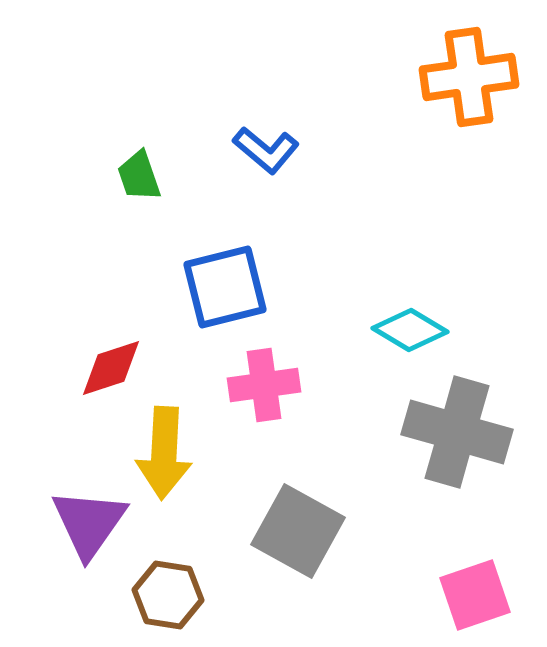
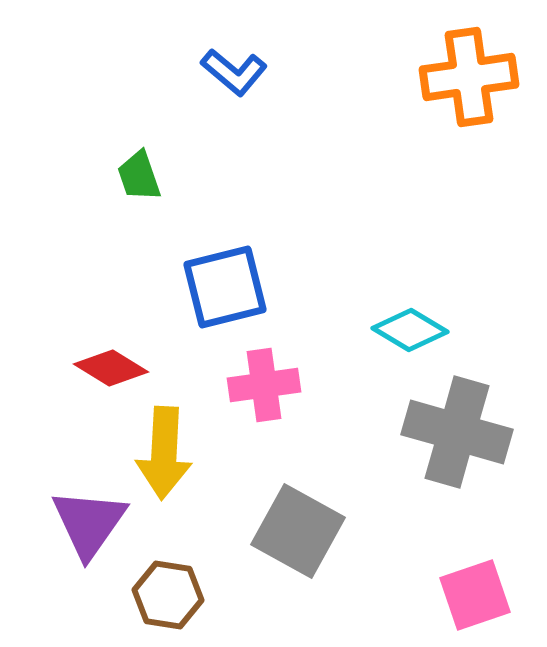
blue L-shape: moved 32 px left, 78 px up
red diamond: rotated 50 degrees clockwise
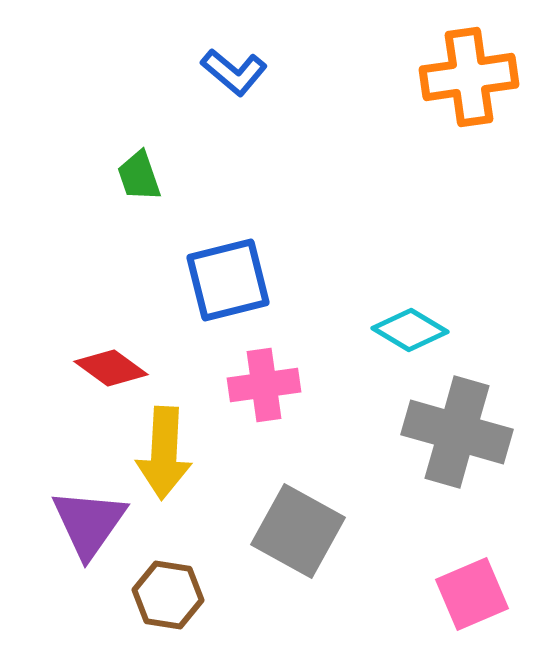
blue square: moved 3 px right, 7 px up
red diamond: rotated 4 degrees clockwise
pink square: moved 3 px left, 1 px up; rotated 4 degrees counterclockwise
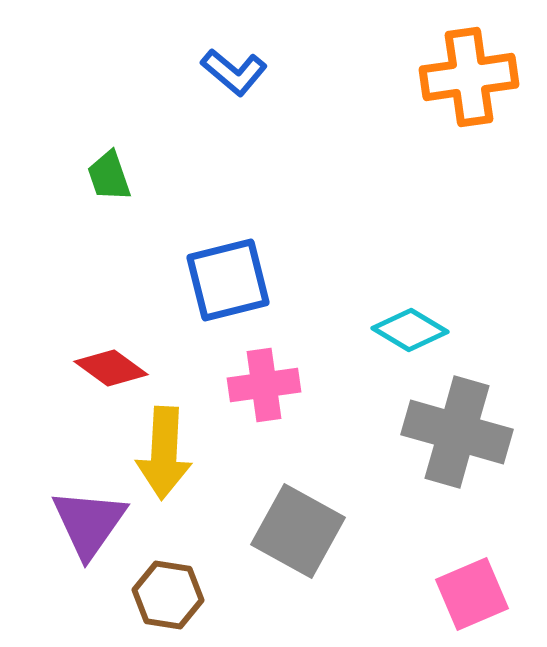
green trapezoid: moved 30 px left
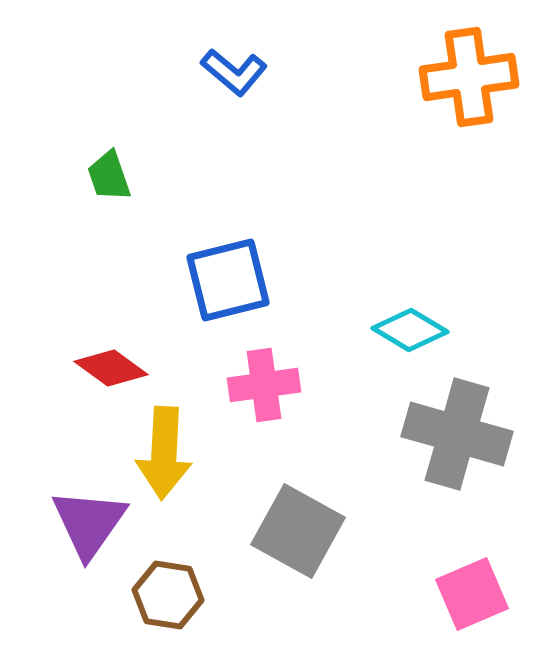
gray cross: moved 2 px down
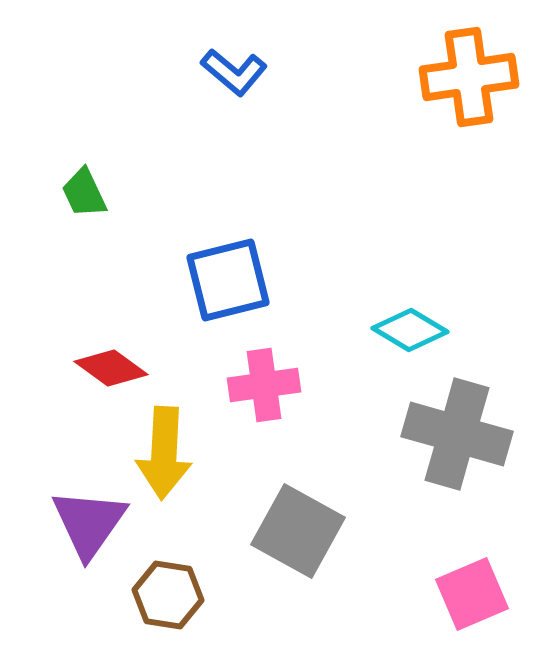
green trapezoid: moved 25 px left, 17 px down; rotated 6 degrees counterclockwise
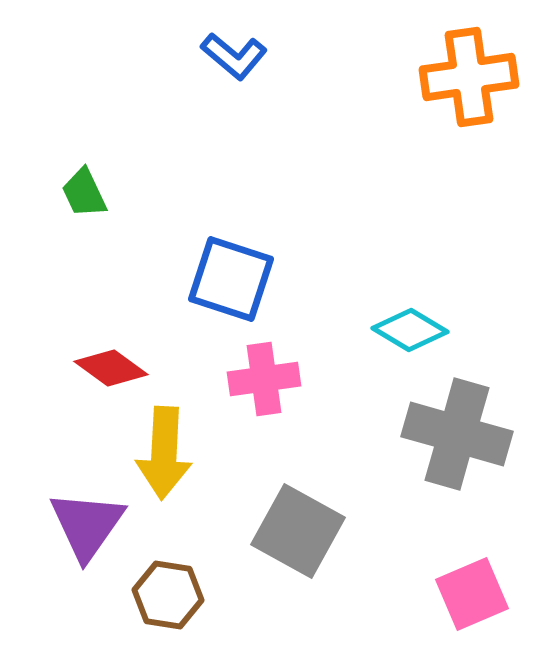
blue L-shape: moved 16 px up
blue square: moved 3 px right, 1 px up; rotated 32 degrees clockwise
pink cross: moved 6 px up
purple triangle: moved 2 px left, 2 px down
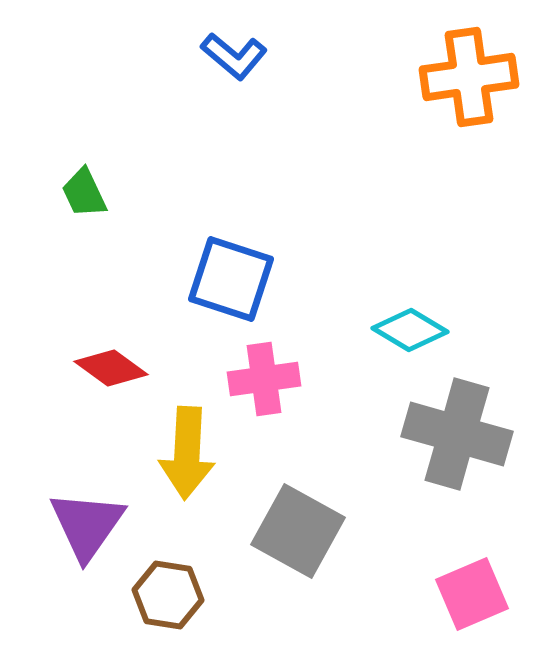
yellow arrow: moved 23 px right
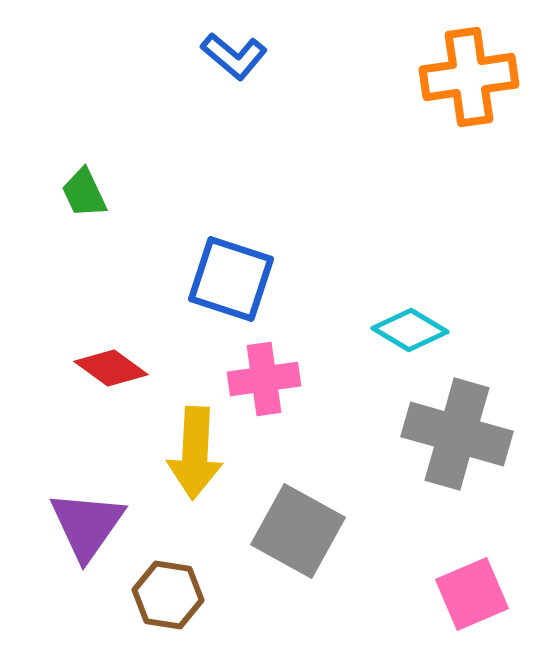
yellow arrow: moved 8 px right
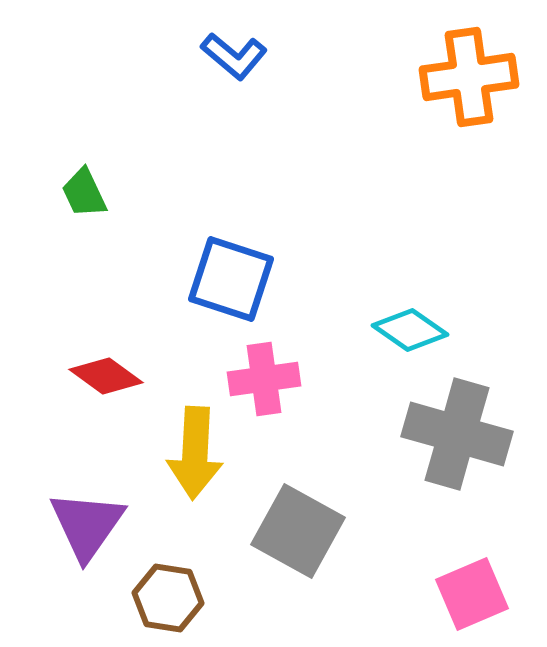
cyan diamond: rotated 4 degrees clockwise
red diamond: moved 5 px left, 8 px down
brown hexagon: moved 3 px down
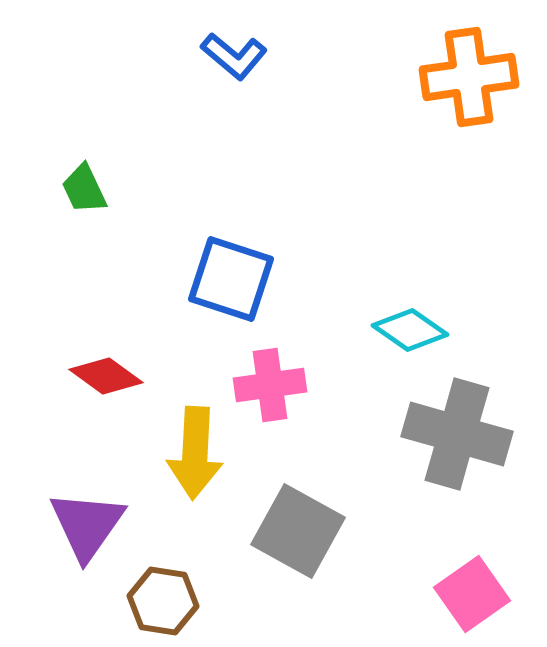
green trapezoid: moved 4 px up
pink cross: moved 6 px right, 6 px down
pink square: rotated 12 degrees counterclockwise
brown hexagon: moved 5 px left, 3 px down
